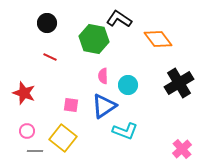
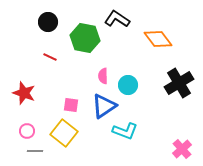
black L-shape: moved 2 px left
black circle: moved 1 px right, 1 px up
green hexagon: moved 9 px left, 1 px up
yellow square: moved 1 px right, 5 px up
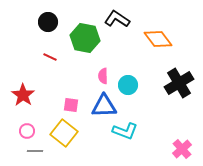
red star: moved 1 px left, 2 px down; rotated 15 degrees clockwise
blue triangle: rotated 32 degrees clockwise
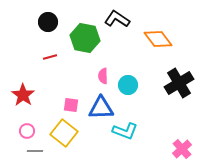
red line: rotated 40 degrees counterclockwise
blue triangle: moved 3 px left, 2 px down
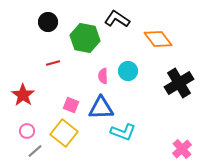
red line: moved 3 px right, 6 px down
cyan circle: moved 14 px up
pink square: rotated 14 degrees clockwise
cyan L-shape: moved 2 px left, 1 px down
gray line: rotated 42 degrees counterclockwise
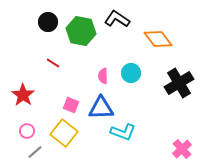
green hexagon: moved 4 px left, 7 px up
red line: rotated 48 degrees clockwise
cyan circle: moved 3 px right, 2 px down
gray line: moved 1 px down
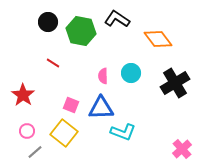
black cross: moved 4 px left
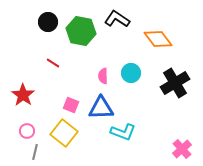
gray line: rotated 35 degrees counterclockwise
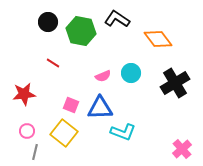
pink semicircle: rotated 112 degrees counterclockwise
red star: moved 1 px right, 1 px up; rotated 30 degrees clockwise
blue triangle: moved 1 px left
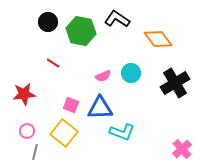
cyan L-shape: moved 1 px left
